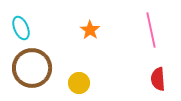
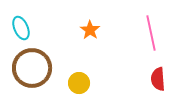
pink line: moved 3 px down
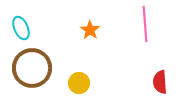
pink line: moved 6 px left, 9 px up; rotated 8 degrees clockwise
red semicircle: moved 2 px right, 3 px down
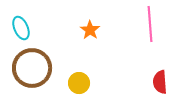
pink line: moved 5 px right
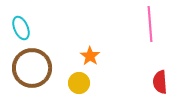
orange star: moved 26 px down
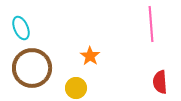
pink line: moved 1 px right
yellow circle: moved 3 px left, 5 px down
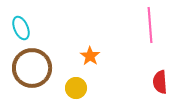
pink line: moved 1 px left, 1 px down
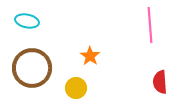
cyan ellipse: moved 6 px right, 7 px up; rotated 55 degrees counterclockwise
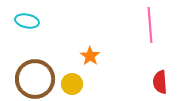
brown circle: moved 3 px right, 11 px down
yellow circle: moved 4 px left, 4 px up
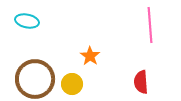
red semicircle: moved 19 px left
